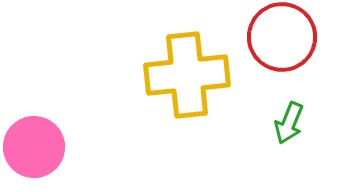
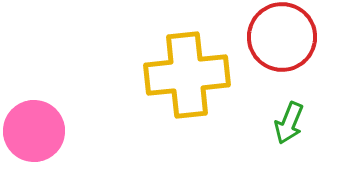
pink circle: moved 16 px up
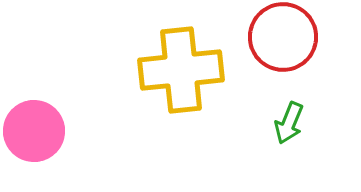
red circle: moved 1 px right
yellow cross: moved 6 px left, 5 px up
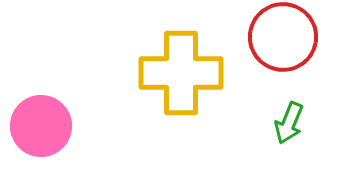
yellow cross: moved 3 px down; rotated 6 degrees clockwise
pink circle: moved 7 px right, 5 px up
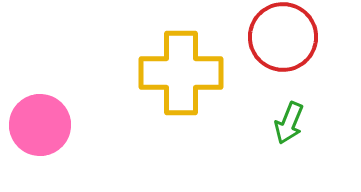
pink circle: moved 1 px left, 1 px up
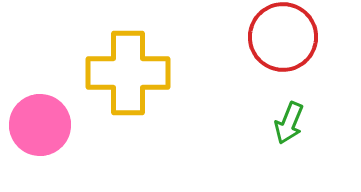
yellow cross: moved 53 px left
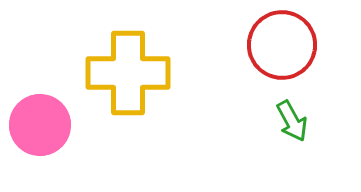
red circle: moved 1 px left, 8 px down
green arrow: moved 3 px right, 2 px up; rotated 51 degrees counterclockwise
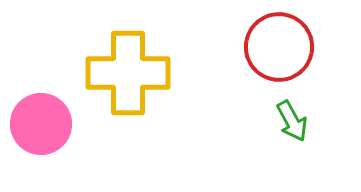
red circle: moved 3 px left, 2 px down
pink circle: moved 1 px right, 1 px up
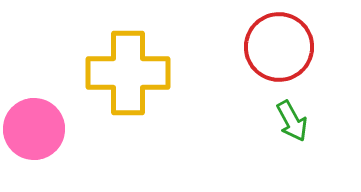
pink circle: moved 7 px left, 5 px down
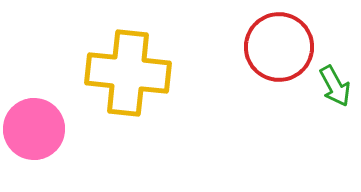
yellow cross: rotated 6 degrees clockwise
green arrow: moved 43 px right, 35 px up
